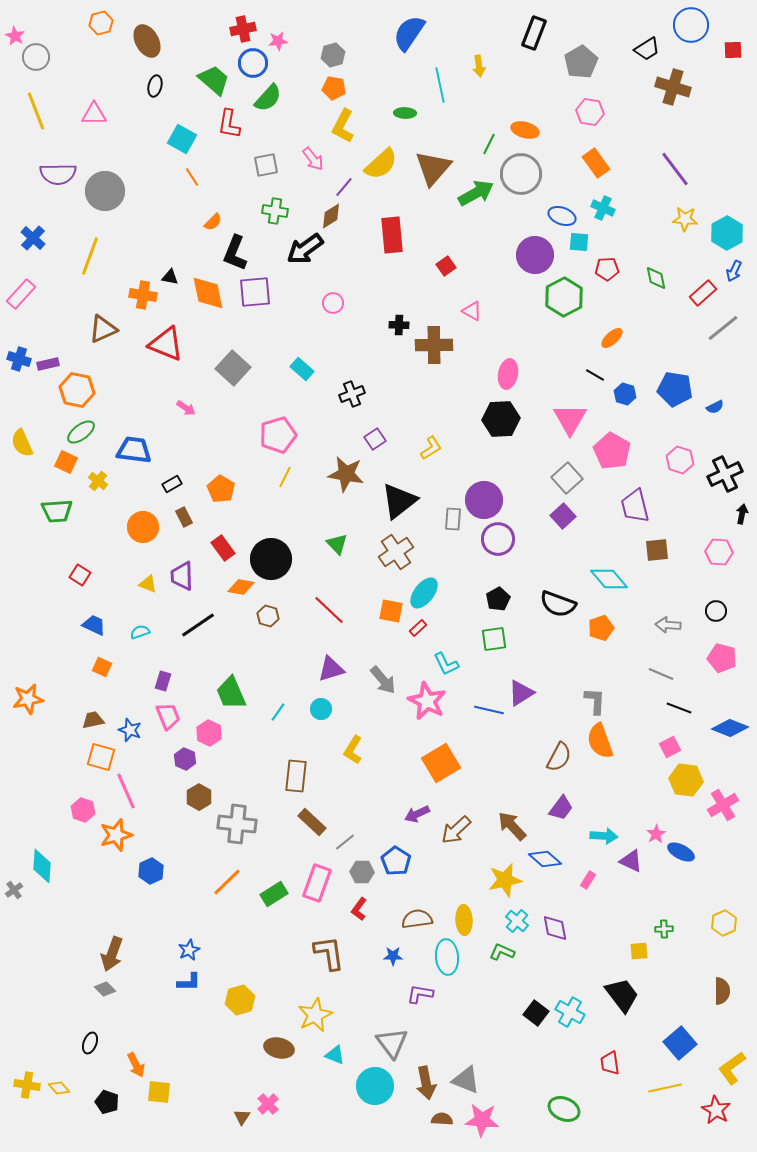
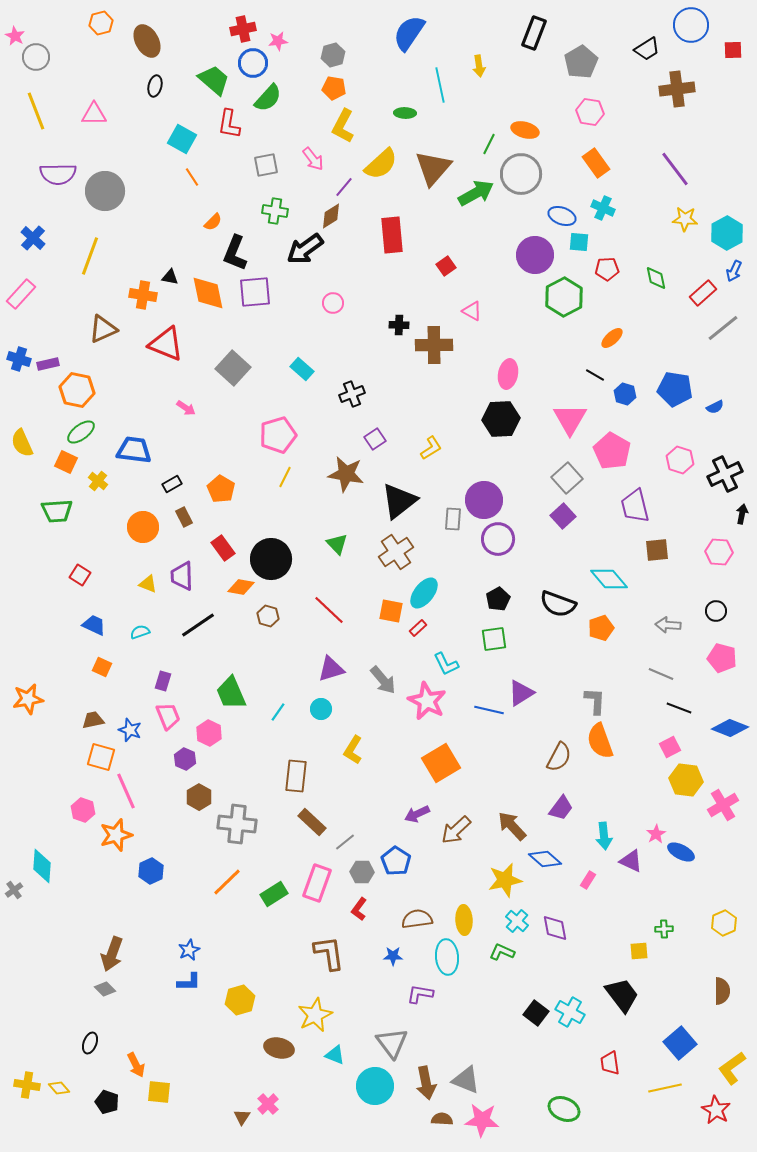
brown cross at (673, 87): moved 4 px right, 2 px down; rotated 24 degrees counterclockwise
cyan arrow at (604, 836): rotated 80 degrees clockwise
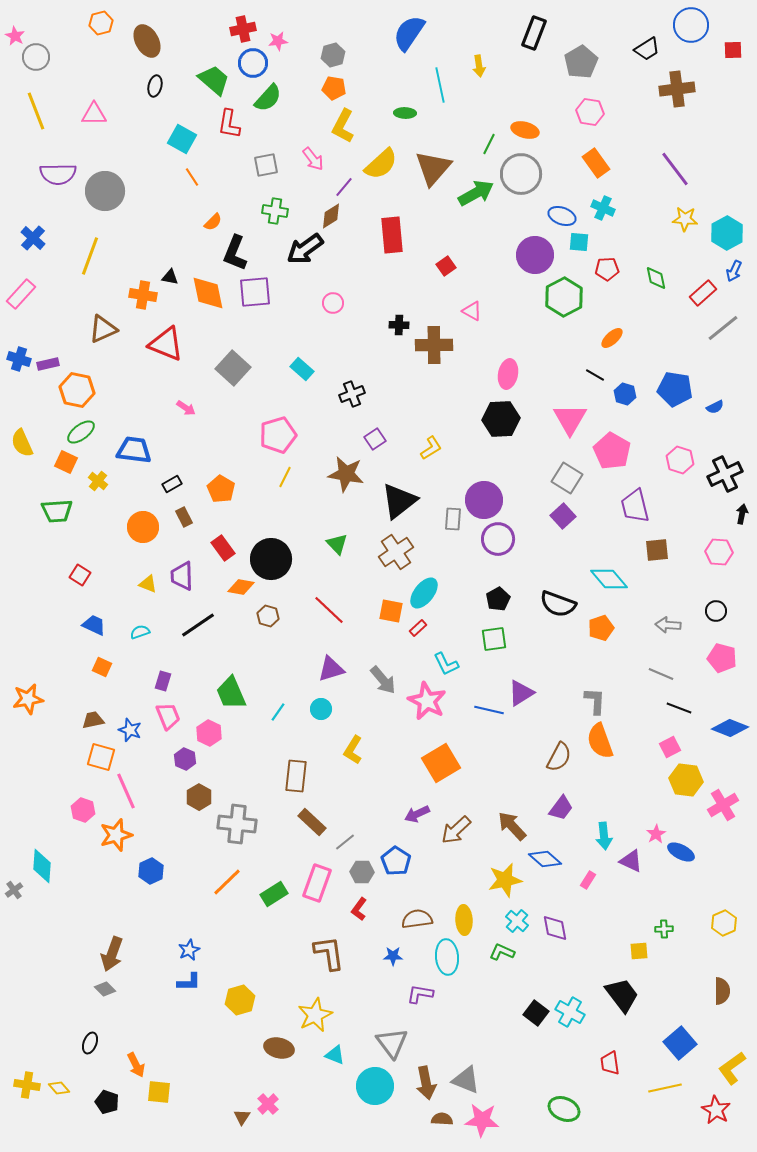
gray square at (567, 478): rotated 16 degrees counterclockwise
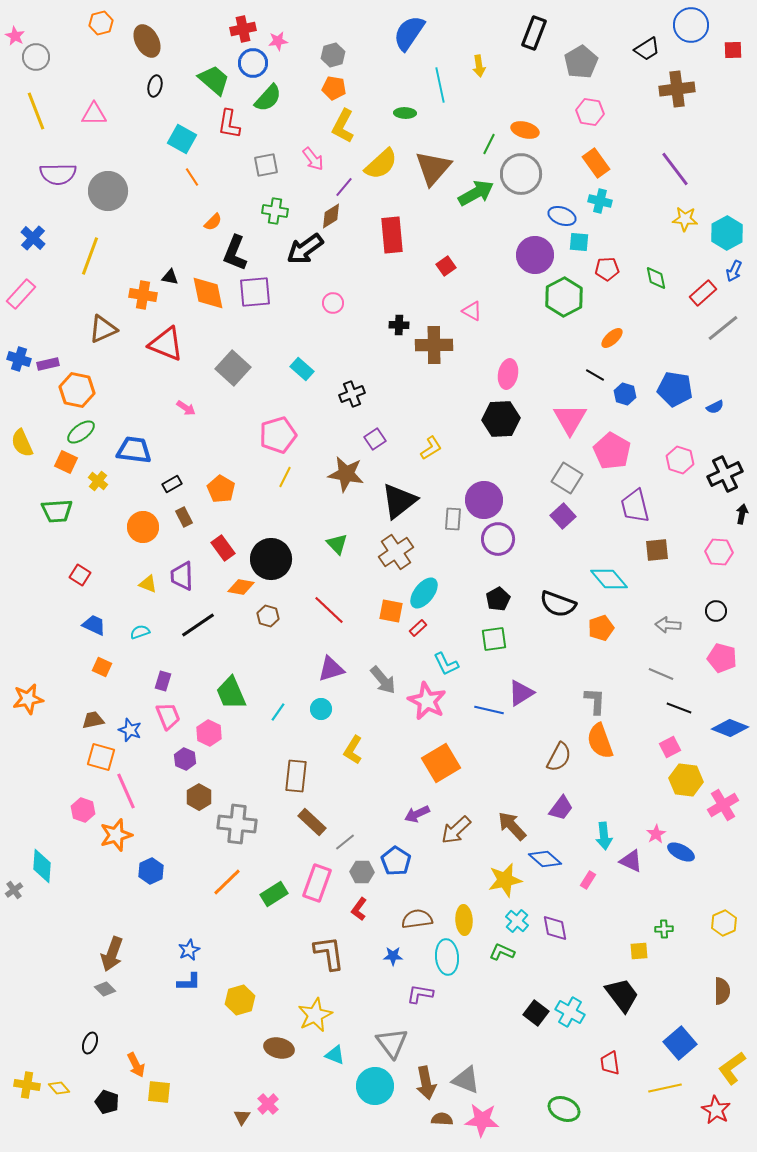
gray circle at (105, 191): moved 3 px right
cyan cross at (603, 208): moved 3 px left, 7 px up; rotated 10 degrees counterclockwise
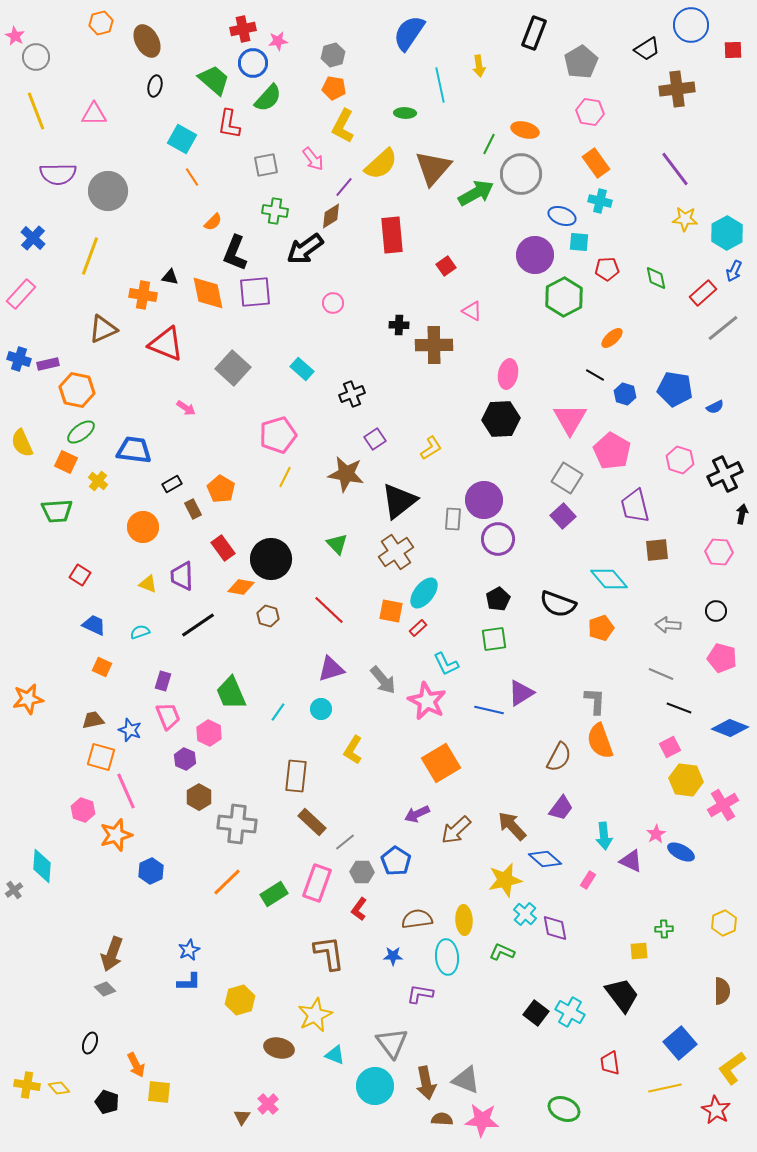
brown rectangle at (184, 517): moved 9 px right, 8 px up
cyan cross at (517, 921): moved 8 px right, 7 px up
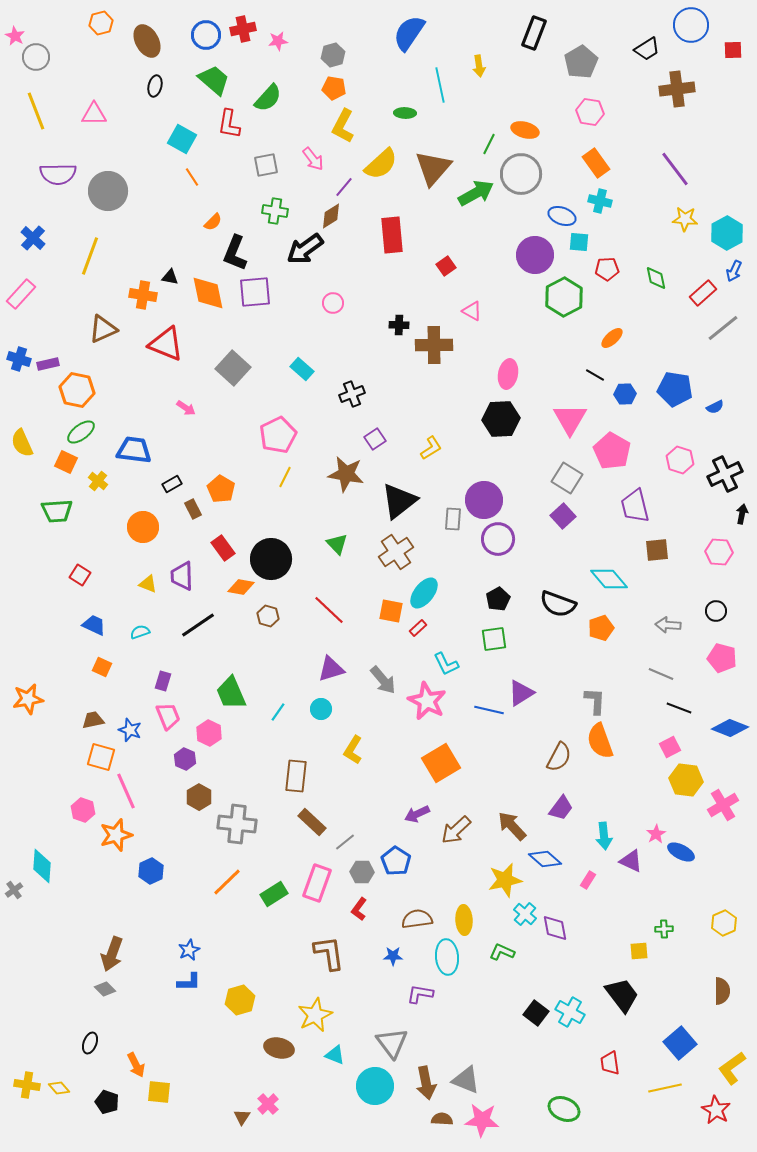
blue circle at (253, 63): moved 47 px left, 28 px up
blue hexagon at (625, 394): rotated 20 degrees counterclockwise
pink pentagon at (278, 435): rotated 9 degrees counterclockwise
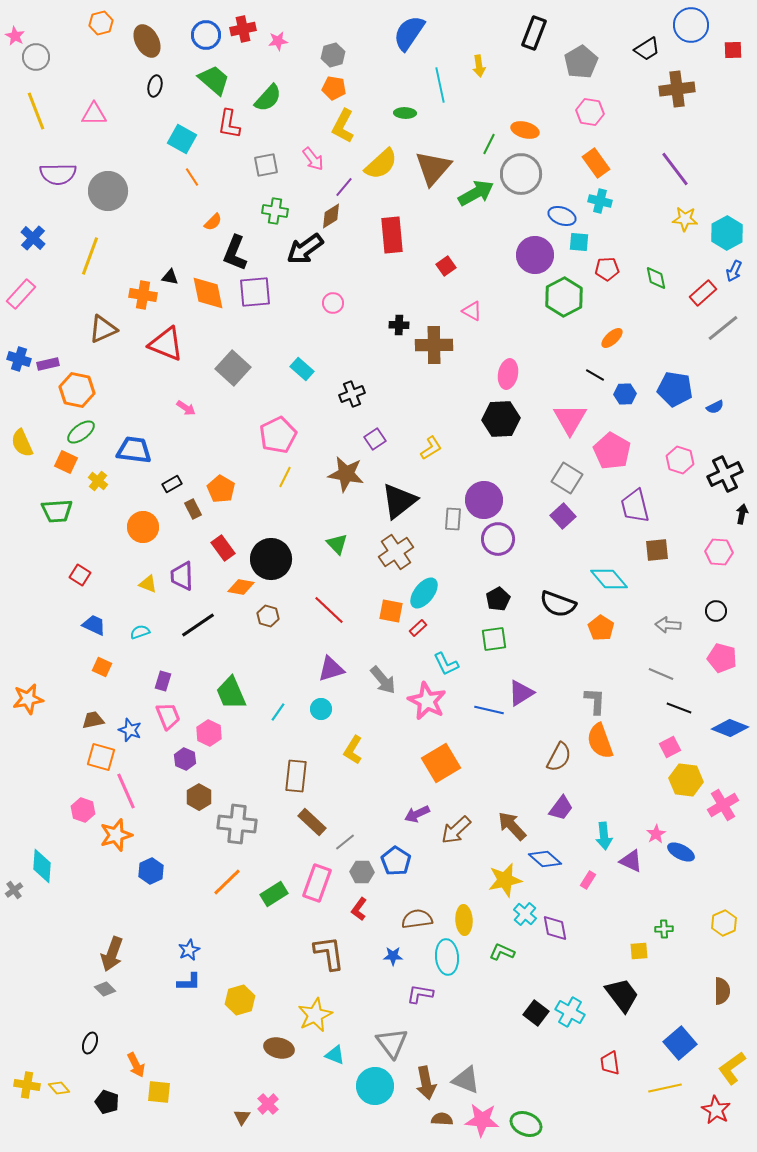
orange pentagon at (601, 628): rotated 20 degrees counterclockwise
green ellipse at (564, 1109): moved 38 px left, 15 px down
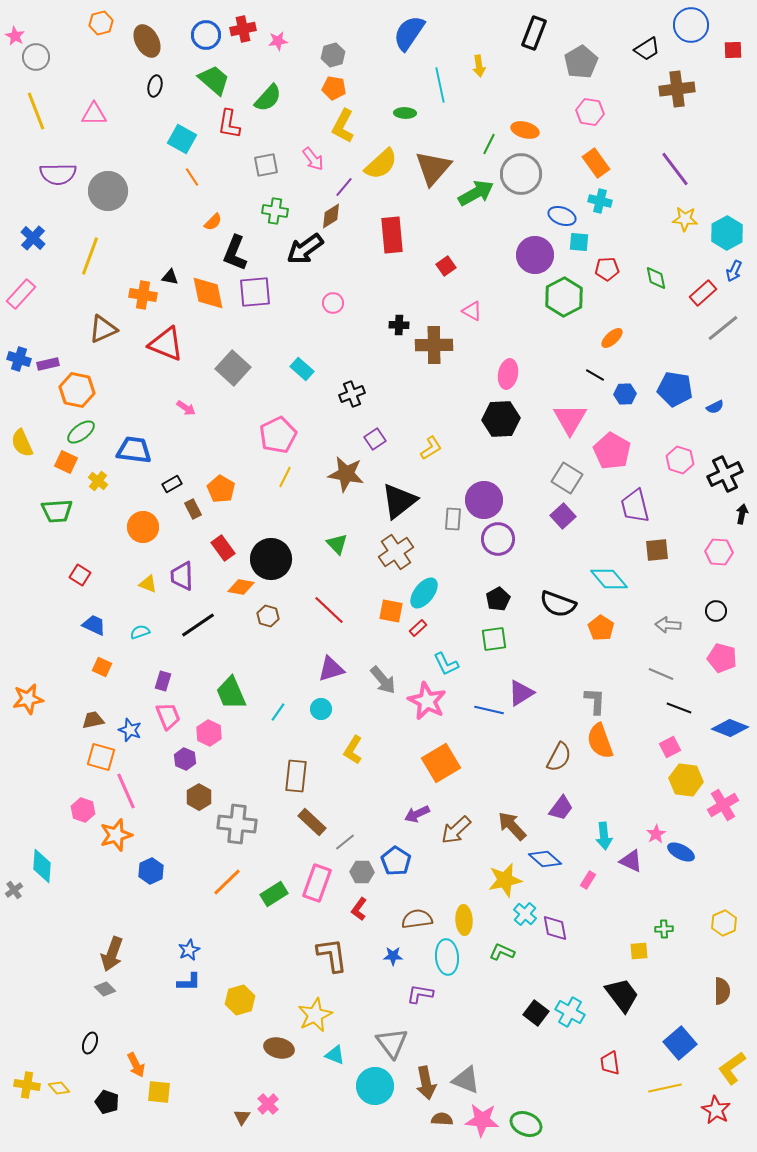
brown L-shape at (329, 953): moved 3 px right, 2 px down
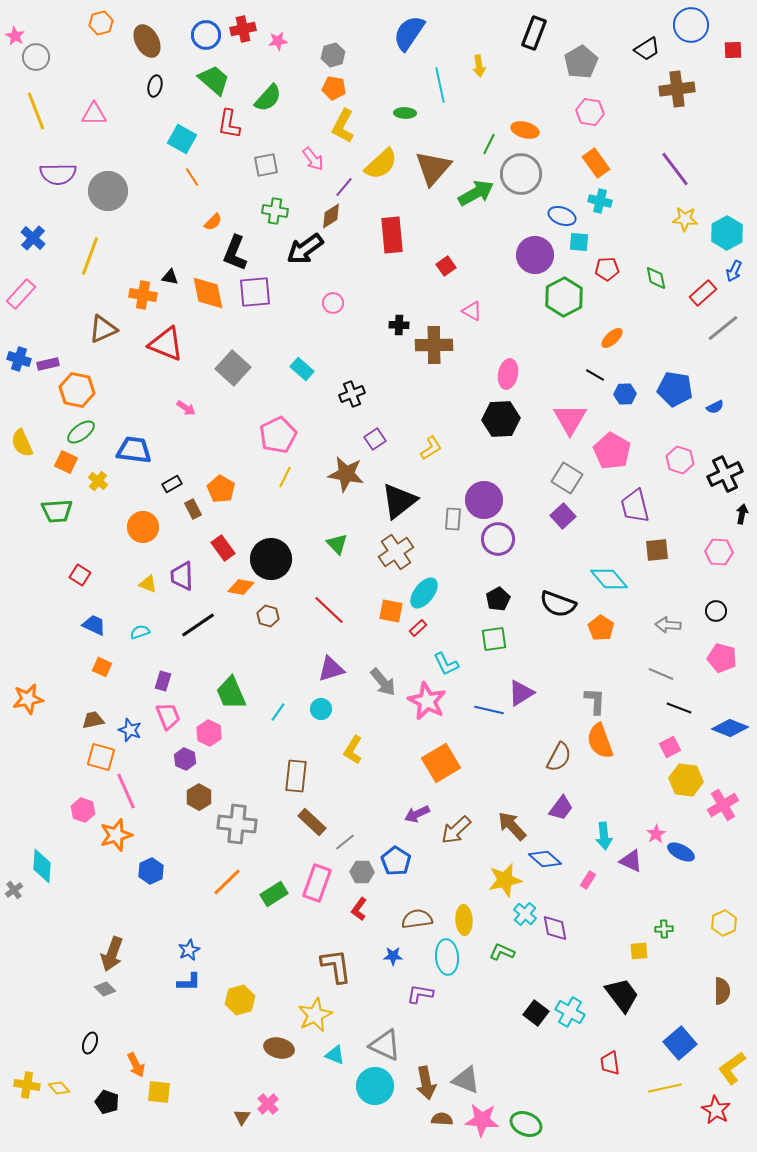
gray arrow at (383, 680): moved 2 px down
brown L-shape at (332, 955): moved 4 px right, 11 px down
gray triangle at (392, 1043): moved 7 px left, 2 px down; rotated 28 degrees counterclockwise
